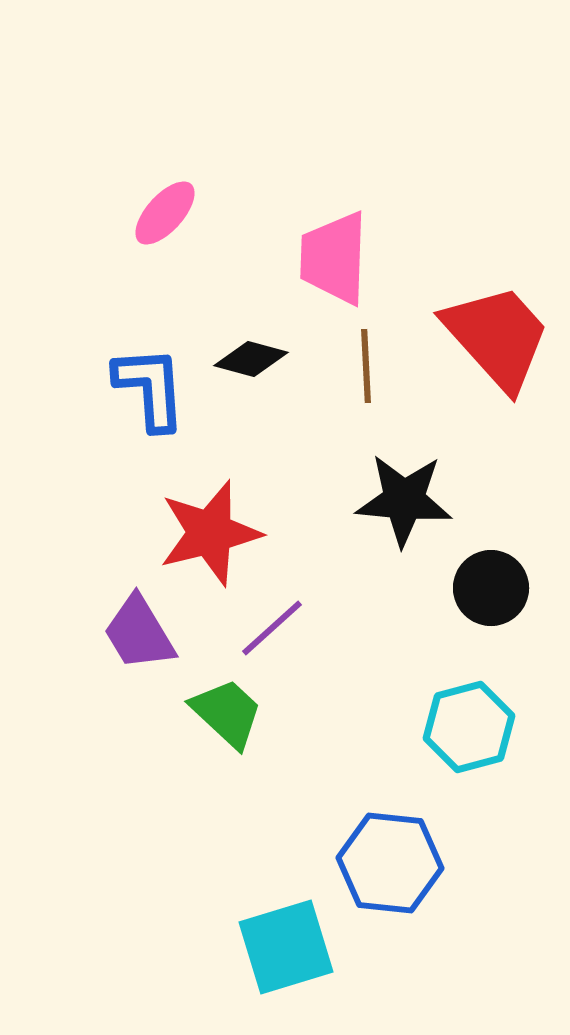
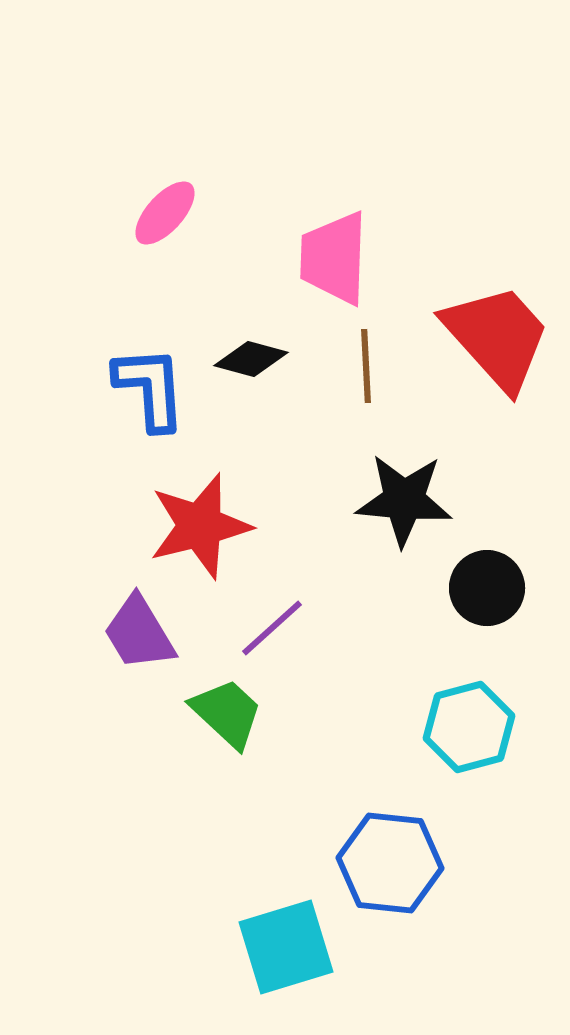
red star: moved 10 px left, 7 px up
black circle: moved 4 px left
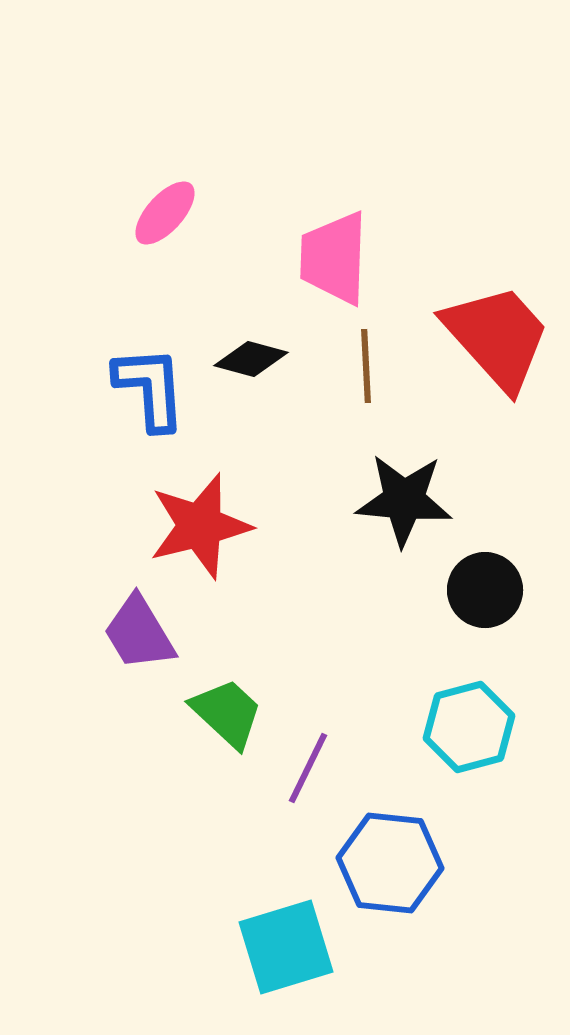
black circle: moved 2 px left, 2 px down
purple line: moved 36 px right, 140 px down; rotated 22 degrees counterclockwise
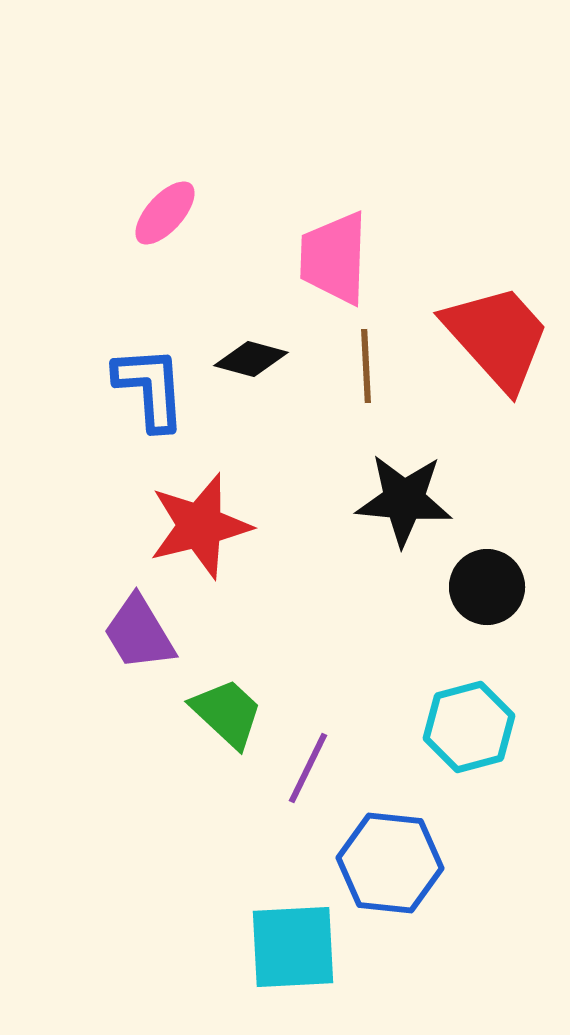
black circle: moved 2 px right, 3 px up
cyan square: moved 7 px right; rotated 14 degrees clockwise
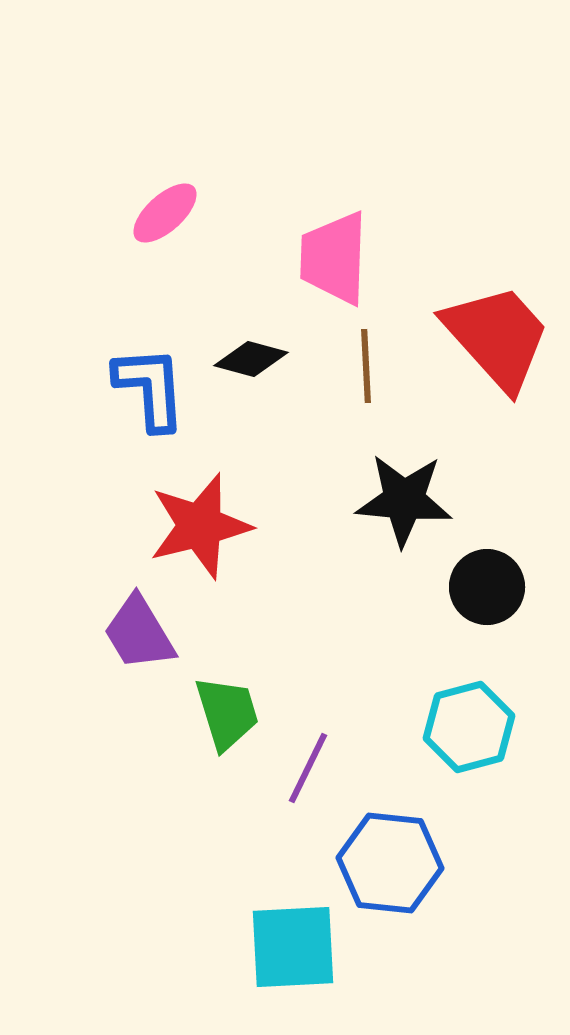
pink ellipse: rotated 6 degrees clockwise
green trapezoid: rotated 30 degrees clockwise
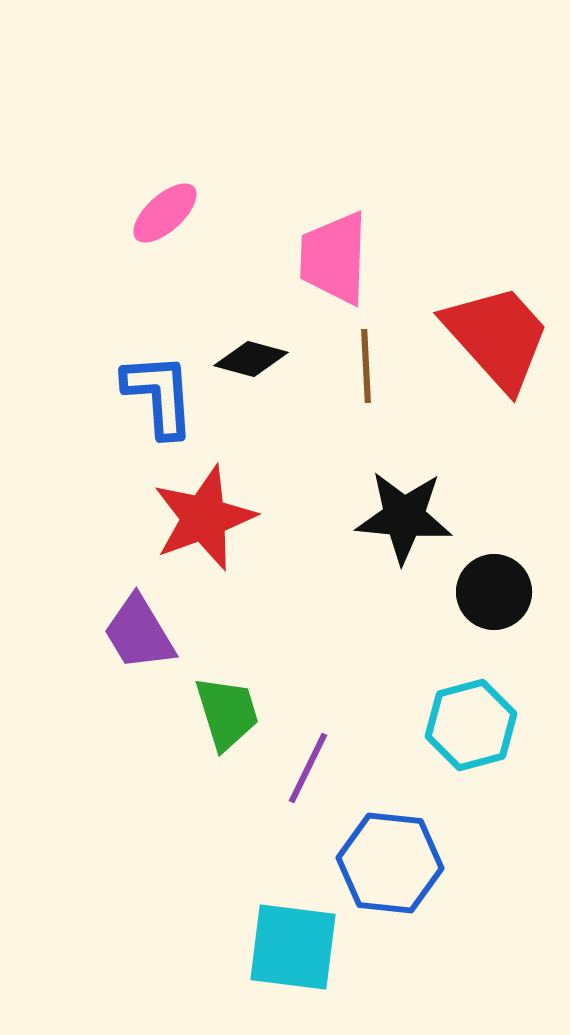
blue L-shape: moved 9 px right, 7 px down
black star: moved 17 px down
red star: moved 4 px right, 8 px up; rotated 6 degrees counterclockwise
black circle: moved 7 px right, 5 px down
cyan hexagon: moved 2 px right, 2 px up
cyan square: rotated 10 degrees clockwise
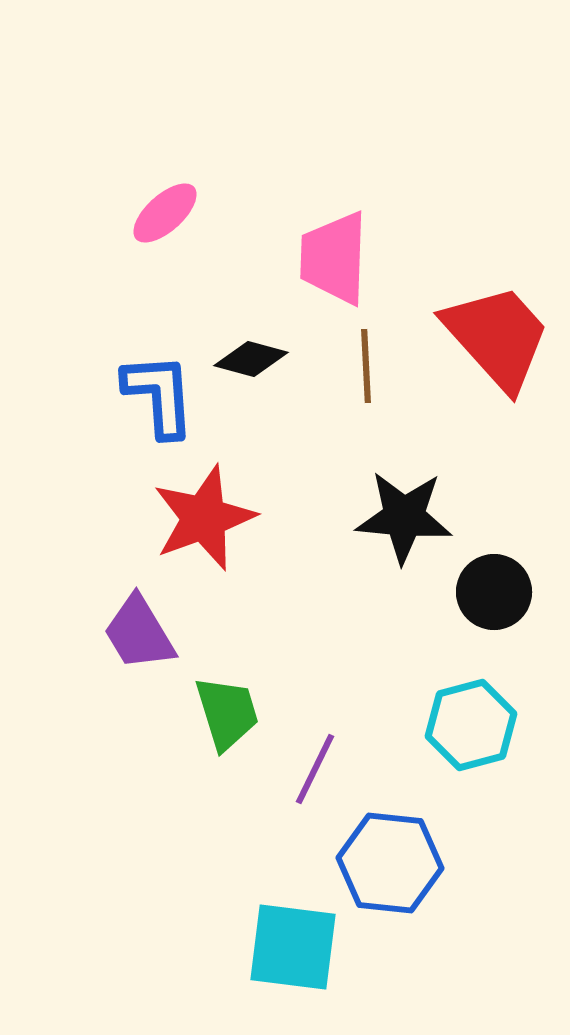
purple line: moved 7 px right, 1 px down
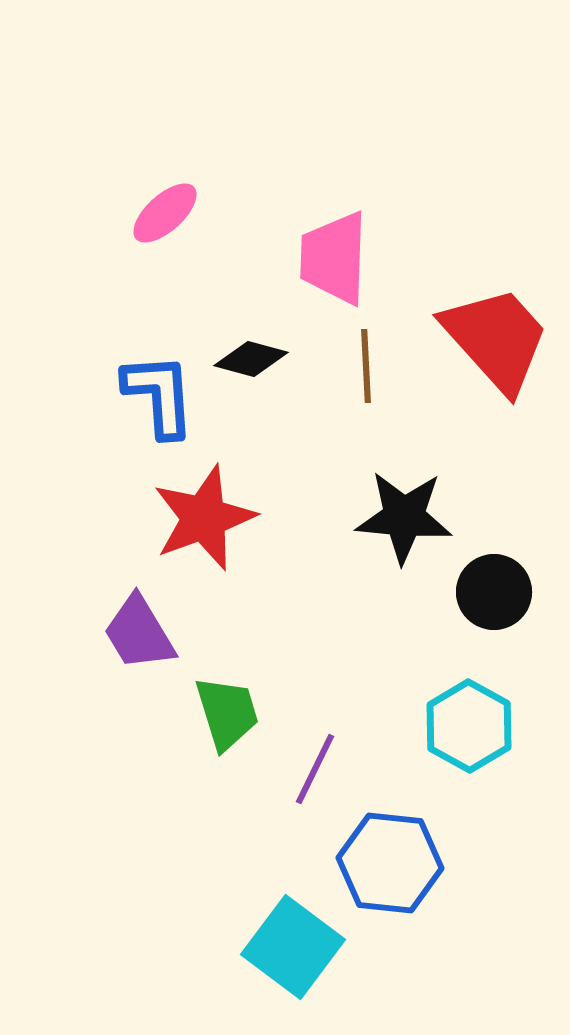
red trapezoid: moved 1 px left, 2 px down
cyan hexagon: moved 2 px left, 1 px down; rotated 16 degrees counterclockwise
cyan square: rotated 30 degrees clockwise
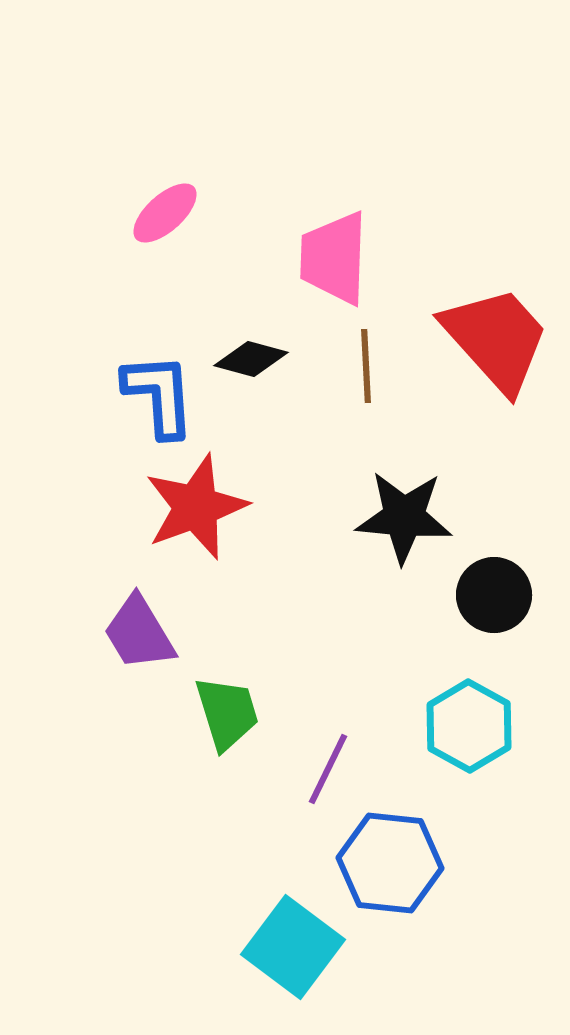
red star: moved 8 px left, 11 px up
black circle: moved 3 px down
purple line: moved 13 px right
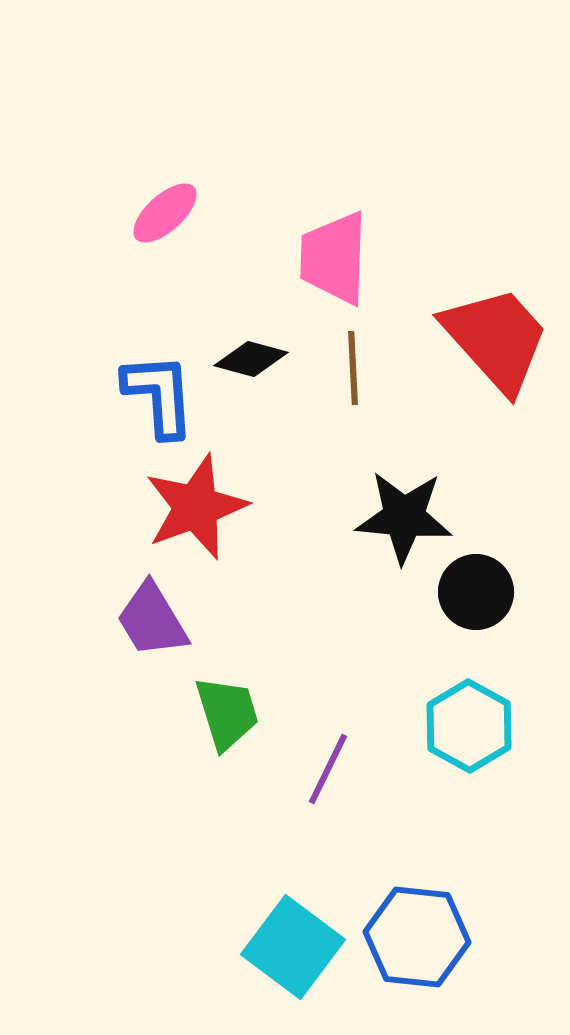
brown line: moved 13 px left, 2 px down
black circle: moved 18 px left, 3 px up
purple trapezoid: moved 13 px right, 13 px up
blue hexagon: moved 27 px right, 74 px down
